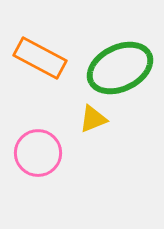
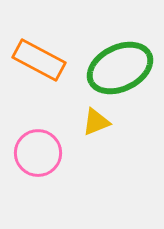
orange rectangle: moved 1 px left, 2 px down
yellow triangle: moved 3 px right, 3 px down
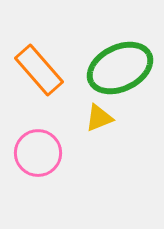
orange rectangle: moved 10 px down; rotated 21 degrees clockwise
yellow triangle: moved 3 px right, 4 px up
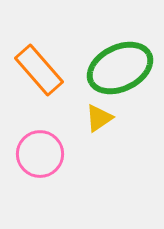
yellow triangle: rotated 12 degrees counterclockwise
pink circle: moved 2 px right, 1 px down
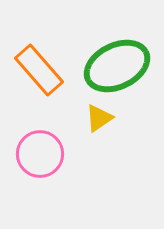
green ellipse: moved 3 px left, 2 px up
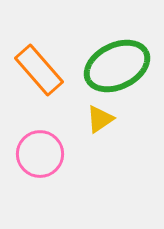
yellow triangle: moved 1 px right, 1 px down
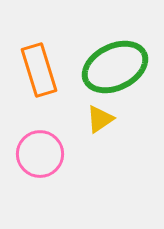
green ellipse: moved 2 px left, 1 px down
orange rectangle: rotated 24 degrees clockwise
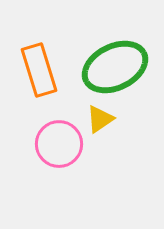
pink circle: moved 19 px right, 10 px up
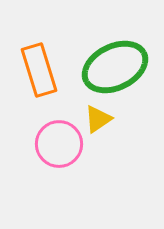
yellow triangle: moved 2 px left
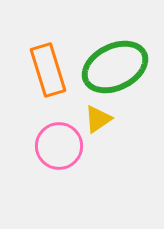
orange rectangle: moved 9 px right
pink circle: moved 2 px down
